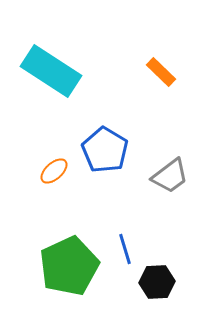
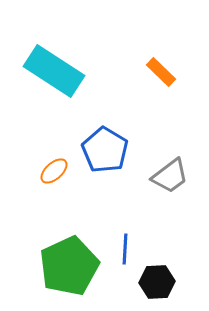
cyan rectangle: moved 3 px right
blue line: rotated 20 degrees clockwise
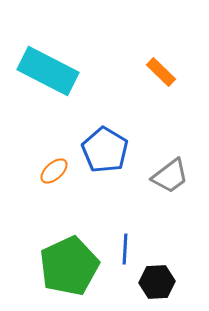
cyan rectangle: moved 6 px left; rotated 6 degrees counterclockwise
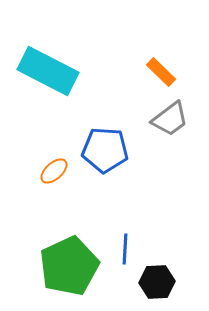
blue pentagon: rotated 27 degrees counterclockwise
gray trapezoid: moved 57 px up
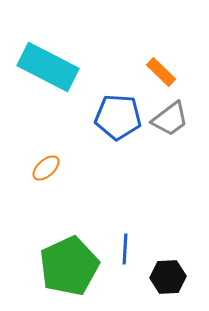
cyan rectangle: moved 4 px up
blue pentagon: moved 13 px right, 33 px up
orange ellipse: moved 8 px left, 3 px up
black hexagon: moved 11 px right, 5 px up
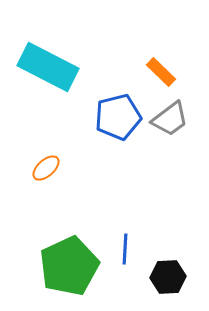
blue pentagon: rotated 18 degrees counterclockwise
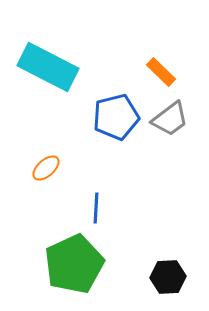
blue pentagon: moved 2 px left
blue line: moved 29 px left, 41 px up
green pentagon: moved 5 px right, 2 px up
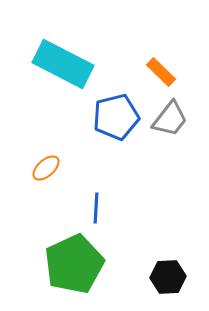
cyan rectangle: moved 15 px right, 3 px up
gray trapezoid: rotated 15 degrees counterclockwise
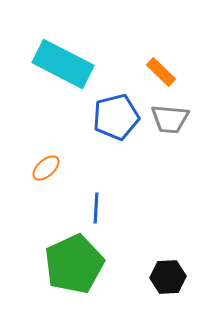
gray trapezoid: rotated 57 degrees clockwise
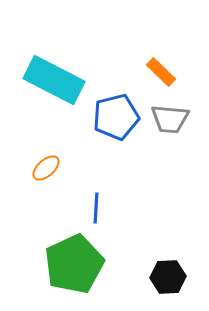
cyan rectangle: moved 9 px left, 16 px down
